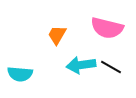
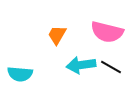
pink semicircle: moved 4 px down
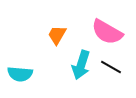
pink semicircle: rotated 16 degrees clockwise
cyan arrow: rotated 64 degrees counterclockwise
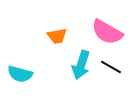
orange trapezoid: moved 1 px down; rotated 130 degrees counterclockwise
cyan semicircle: rotated 10 degrees clockwise
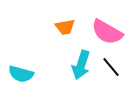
orange trapezoid: moved 8 px right, 9 px up
black line: rotated 20 degrees clockwise
cyan semicircle: moved 1 px right
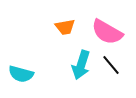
black line: moved 2 px up
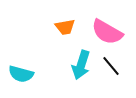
black line: moved 1 px down
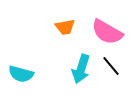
cyan arrow: moved 4 px down
